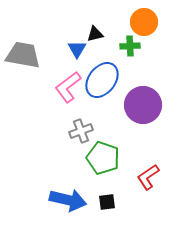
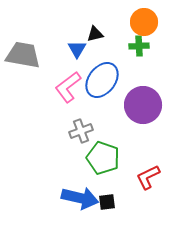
green cross: moved 9 px right
red L-shape: rotated 8 degrees clockwise
blue arrow: moved 12 px right, 2 px up
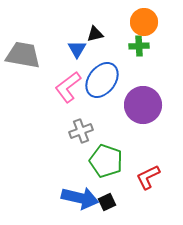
green pentagon: moved 3 px right, 3 px down
black square: rotated 18 degrees counterclockwise
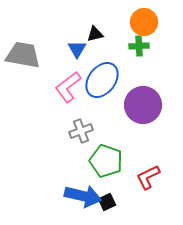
blue arrow: moved 3 px right, 2 px up
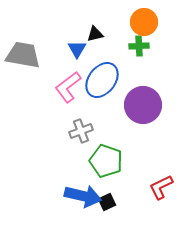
red L-shape: moved 13 px right, 10 px down
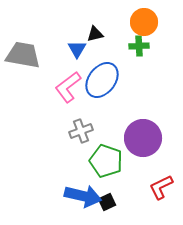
purple circle: moved 33 px down
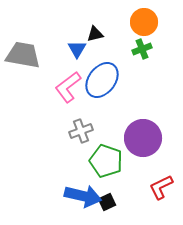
green cross: moved 3 px right, 3 px down; rotated 18 degrees counterclockwise
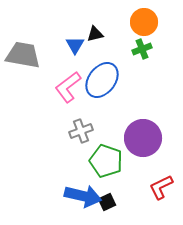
blue triangle: moved 2 px left, 4 px up
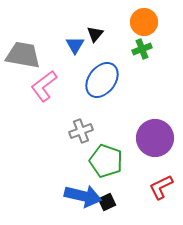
black triangle: rotated 36 degrees counterclockwise
pink L-shape: moved 24 px left, 1 px up
purple circle: moved 12 px right
